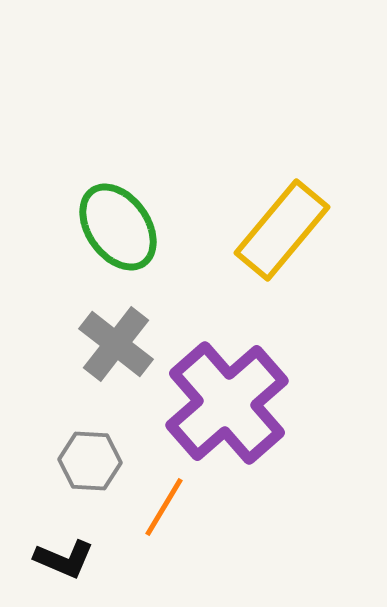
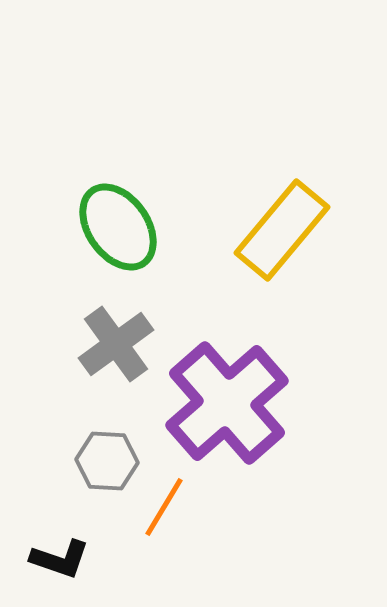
gray cross: rotated 16 degrees clockwise
gray hexagon: moved 17 px right
black L-shape: moved 4 px left; rotated 4 degrees counterclockwise
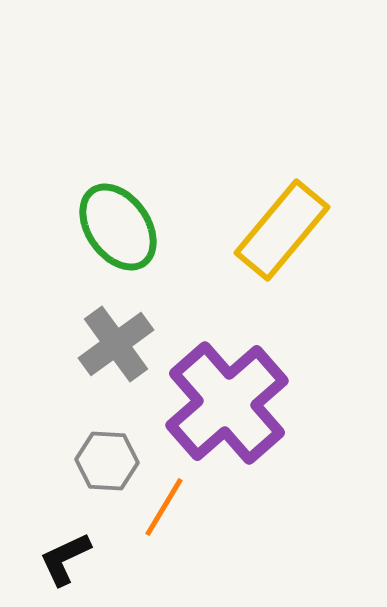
black L-shape: moved 5 px right; rotated 136 degrees clockwise
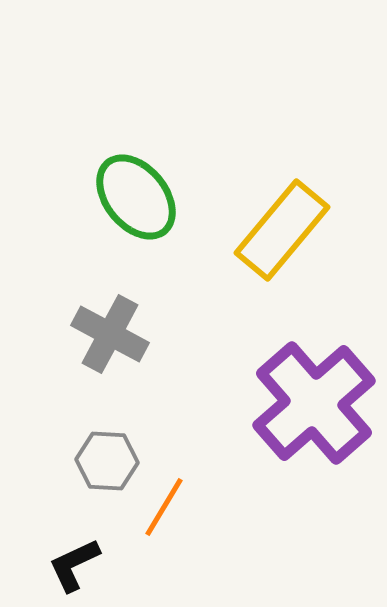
green ellipse: moved 18 px right, 30 px up; rotated 4 degrees counterclockwise
gray cross: moved 6 px left, 10 px up; rotated 26 degrees counterclockwise
purple cross: moved 87 px right
black L-shape: moved 9 px right, 6 px down
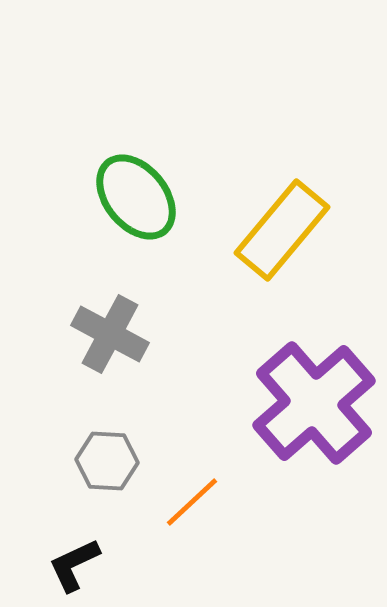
orange line: moved 28 px right, 5 px up; rotated 16 degrees clockwise
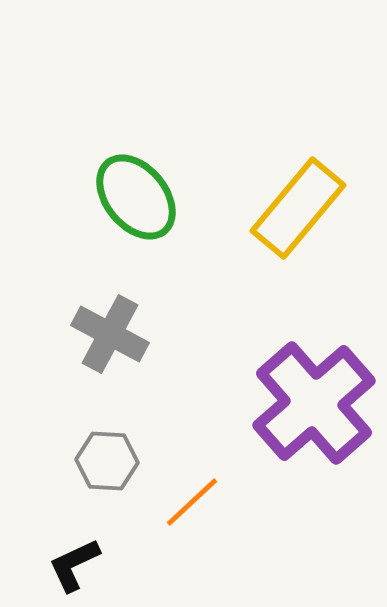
yellow rectangle: moved 16 px right, 22 px up
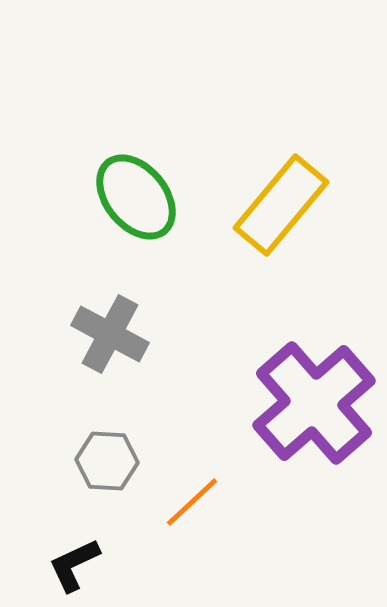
yellow rectangle: moved 17 px left, 3 px up
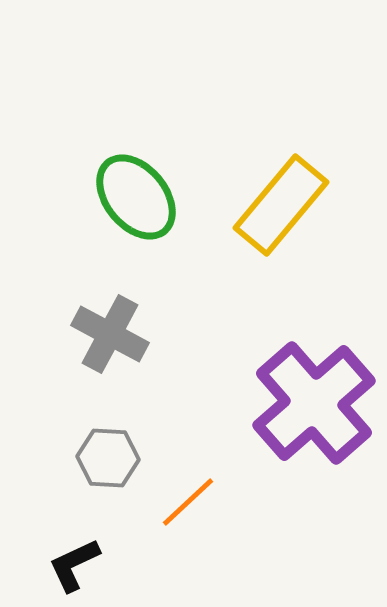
gray hexagon: moved 1 px right, 3 px up
orange line: moved 4 px left
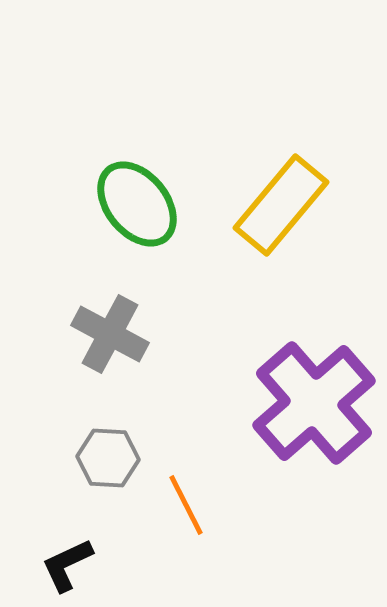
green ellipse: moved 1 px right, 7 px down
orange line: moved 2 px left, 3 px down; rotated 74 degrees counterclockwise
black L-shape: moved 7 px left
